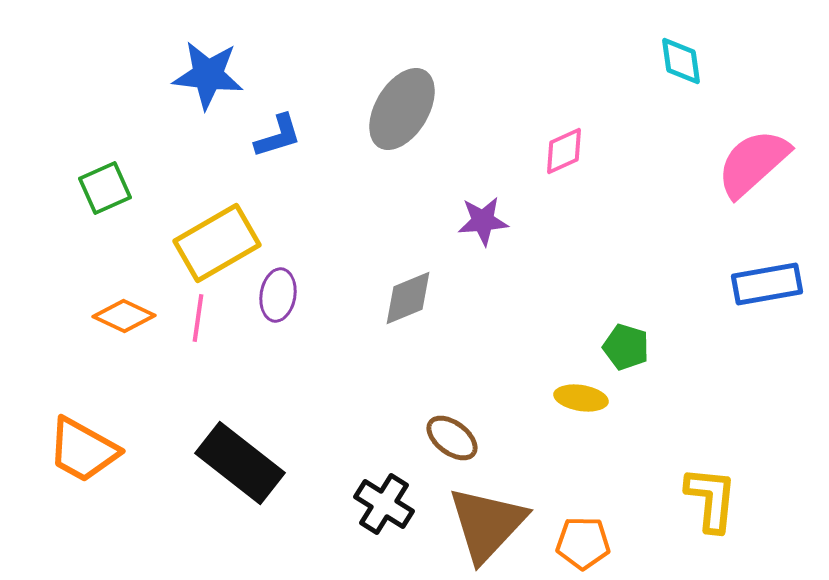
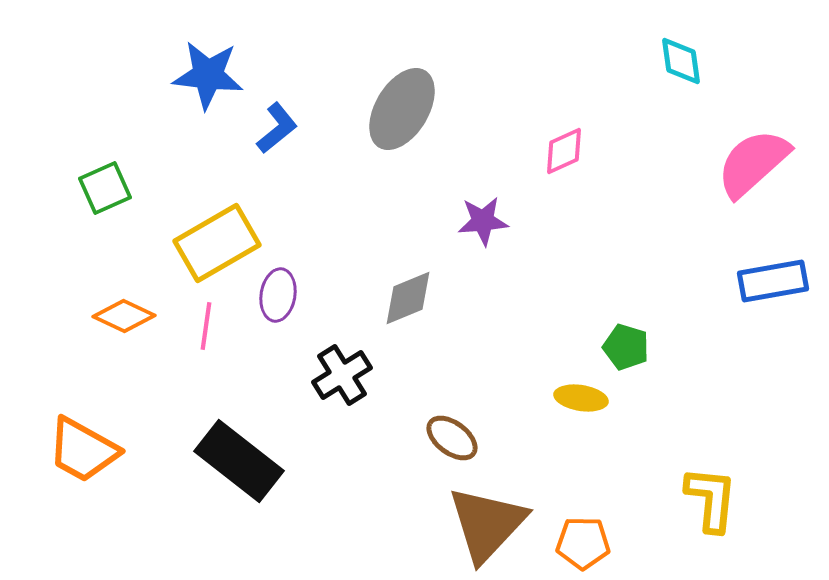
blue L-shape: moved 1 px left, 8 px up; rotated 22 degrees counterclockwise
blue rectangle: moved 6 px right, 3 px up
pink line: moved 8 px right, 8 px down
black rectangle: moved 1 px left, 2 px up
black cross: moved 42 px left, 129 px up; rotated 26 degrees clockwise
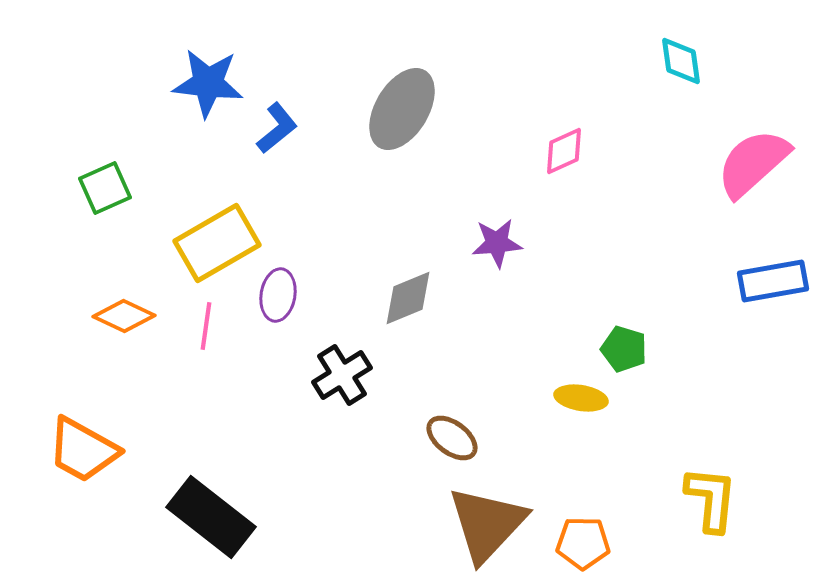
blue star: moved 8 px down
purple star: moved 14 px right, 22 px down
green pentagon: moved 2 px left, 2 px down
black rectangle: moved 28 px left, 56 px down
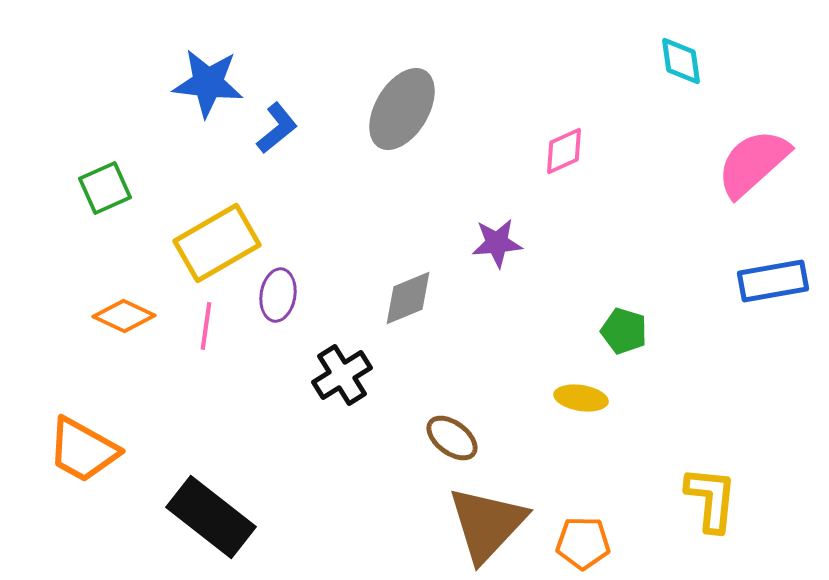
green pentagon: moved 18 px up
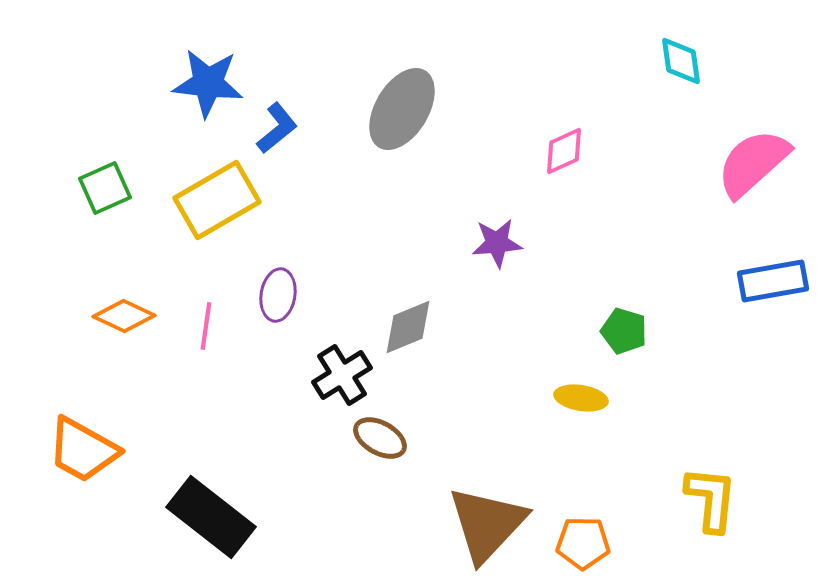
yellow rectangle: moved 43 px up
gray diamond: moved 29 px down
brown ellipse: moved 72 px left; rotated 8 degrees counterclockwise
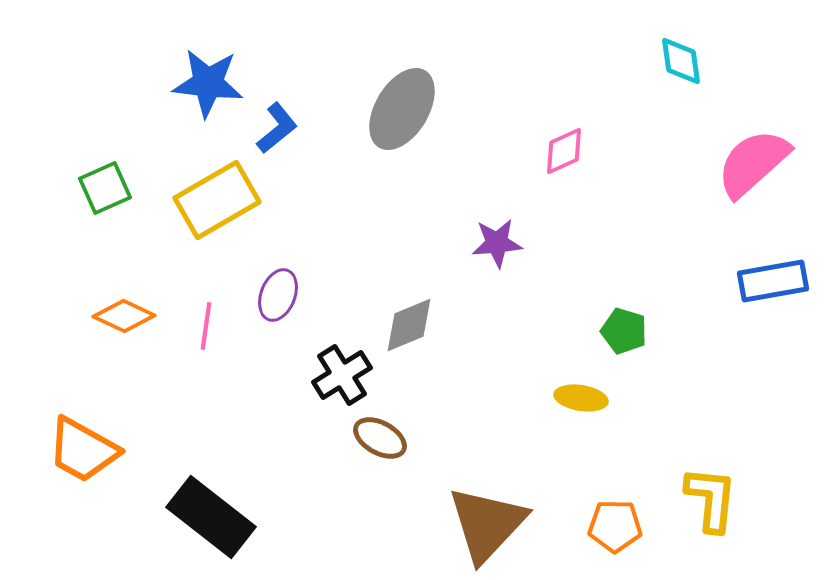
purple ellipse: rotated 12 degrees clockwise
gray diamond: moved 1 px right, 2 px up
orange pentagon: moved 32 px right, 17 px up
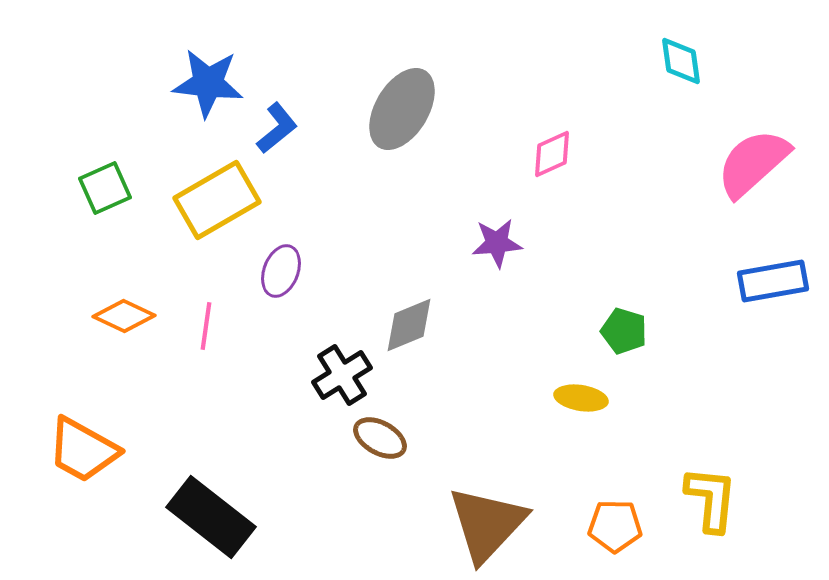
pink diamond: moved 12 px left, 3 px down
purple ellipse: moved 3 px right, 24 px up
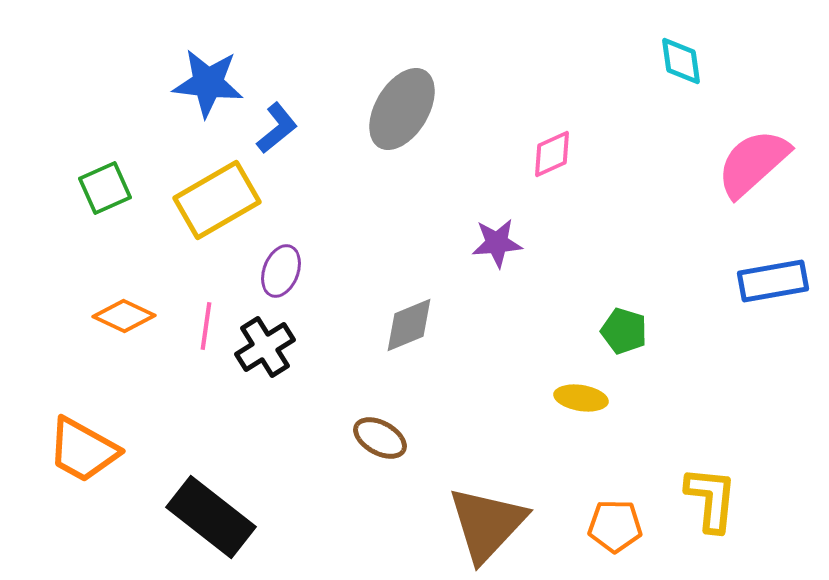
black cross: moved 77 px left, 28 px up
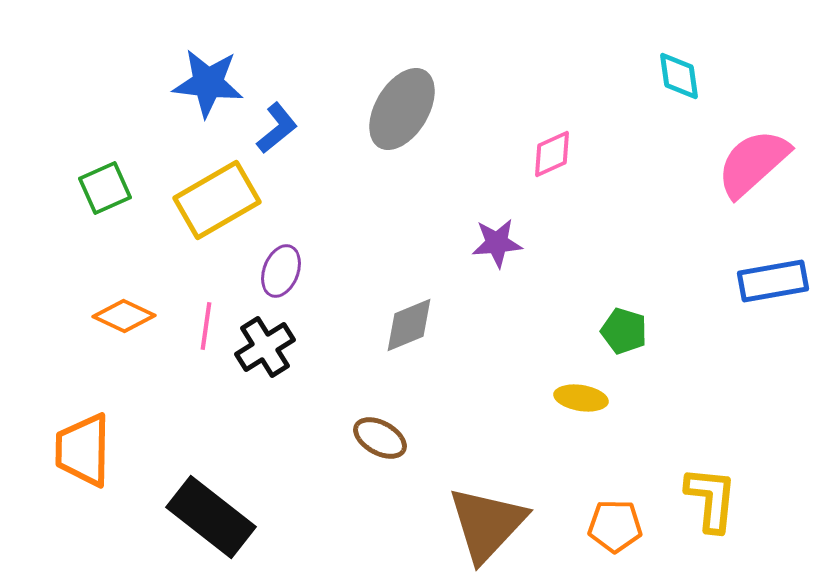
cyan diamond: moved 2 px left, 15 px down
orange trapezoid: rotated 62 degrees clockwise
